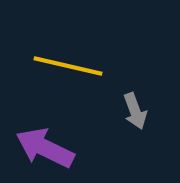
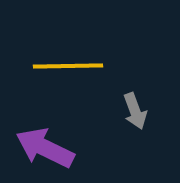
yellow line: rotated 14 degrees counterclockwise
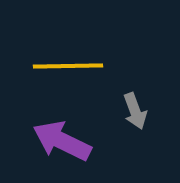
purple arrow: moved 17 px right, 7 px up
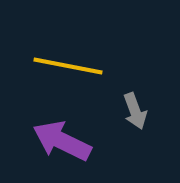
yellow line: rotated 12 degrees clockwise
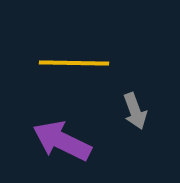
yellow line: moved 6 px right, 3 px up; rotated 10 degrees counterclockwise
